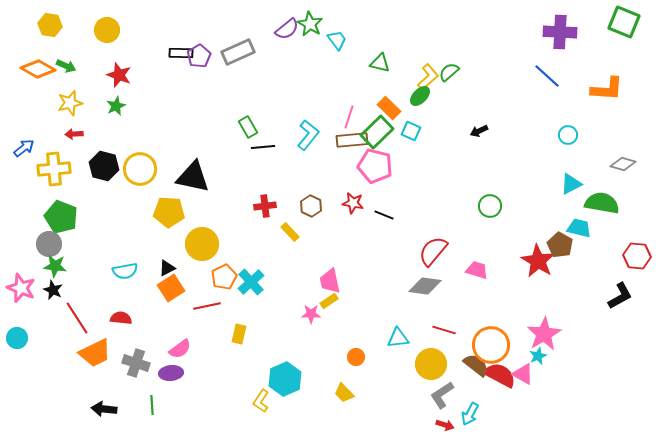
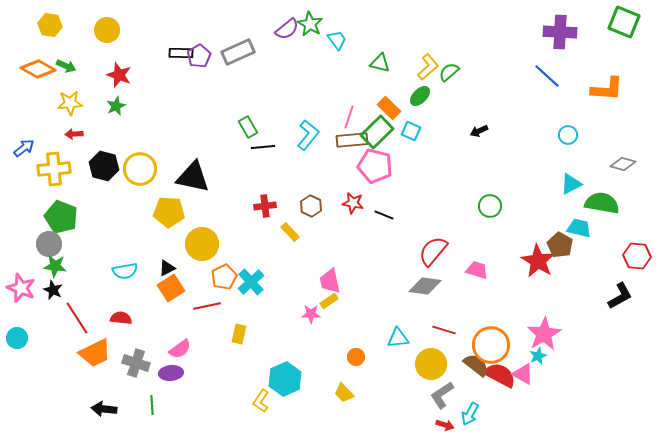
yellow L-shape at (428, 77): moved 10 px up
yellow star at (70, 103): rotated 10 degrees clockwise
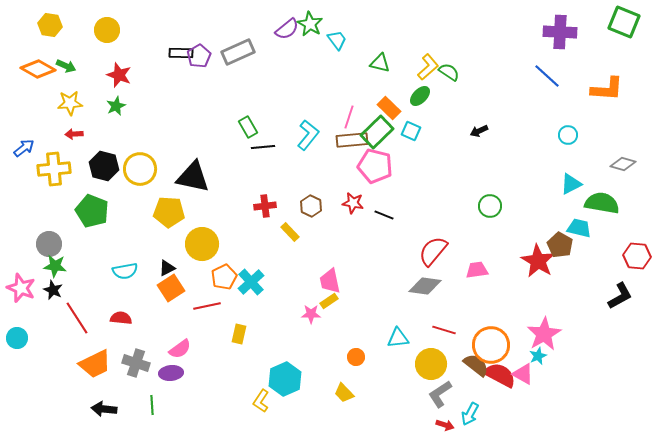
green semicircle at (449, 72): rotated 75 degrees clockwise
green pentagon at (61, 217): moved 31 px right, 6 px up
pink trapezoid at (477, 270): rotated 25 degrees counterclockwise
orange trapezoid at (95, 353): moved 11 px down
gray L-shape at (442, 395): moved 2 px left, 1 px up
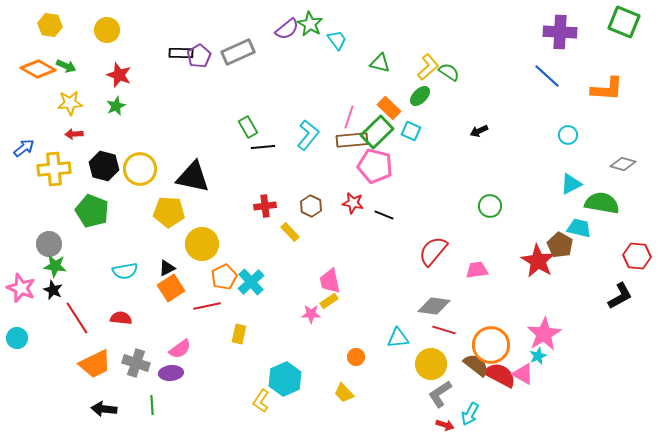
gray diamond at (425, 286): moved 9 px right, 20 px down
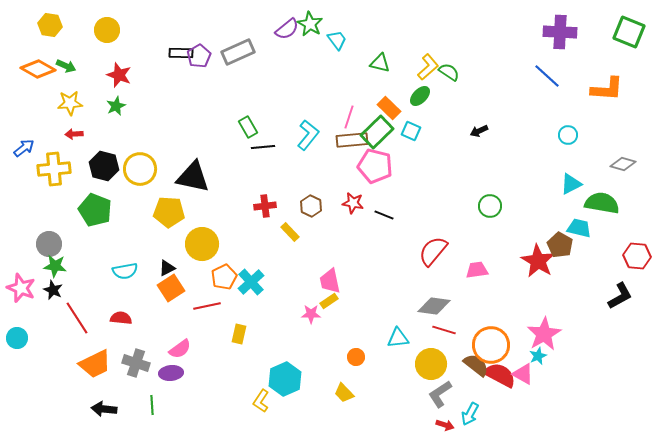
green square at (624, 22): moved 5 px right, 10 px down
green pentagon at (92, 211): moved 3 px right, 1 px up
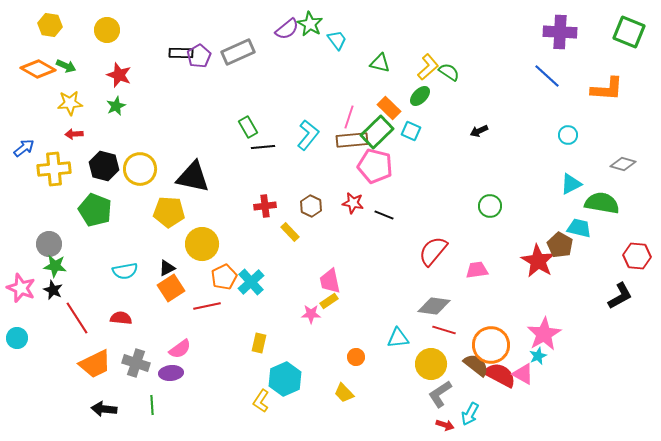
yellow rectangle at (239, 334): moved 20 px right, 9 px down
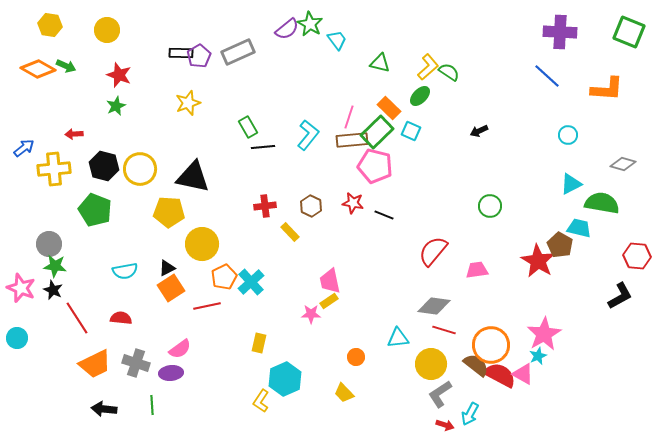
yellow star at (70, 103): moved 118 px right; rotated 15 degrees counterclockwise
